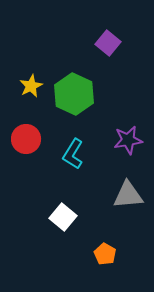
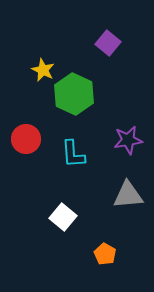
yellow star: moved 12 px right, 16 px up; rotated 20 degrees counterclockwise
cyan L-shape: rotated 36 degrees counterclockwise
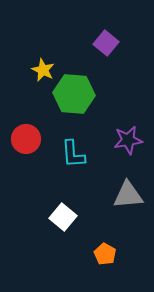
purple square: moved 2 px left
green hexagon: rotated 21 degrees counterclockwise
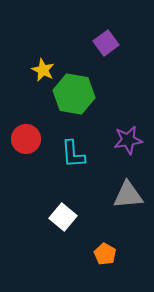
purple square: rotated 15 degrees clockwise
green hexagon: rotated 6 degrees clockwise
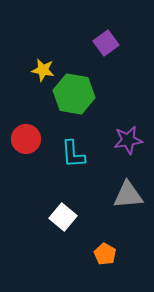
yellow star: rotated 15 degrees counterclockwise
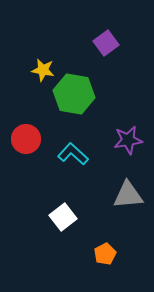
cyan L-shape: rotated 136 degrees clockwise
white square: rotated 12 degrees clockwise
orange pentagon: rotated 15 degrees clockwise
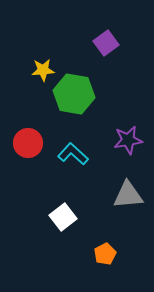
yellow star: rotated 15 degrees counterclockwise
red circle: moved 2 px right, 4 px down
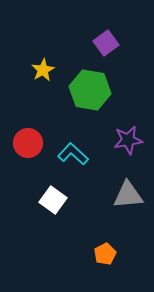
yellow star: rotated 25 degrees counterclockwise
green hexagon: moved 16 px right, 4 px up
white square: moved 10 px left, 17 px up; rotated 16 degrees counterclockwise
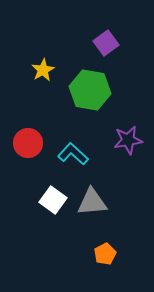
gray triangle: moved 36 px left, 7 px down
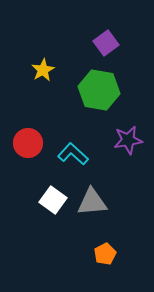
green hexagon: moved 9 px right
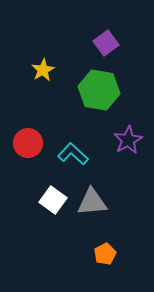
purple star: rotated 20 degrees counterclockwise
